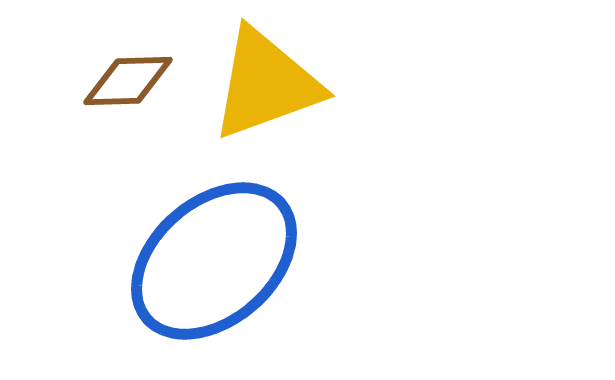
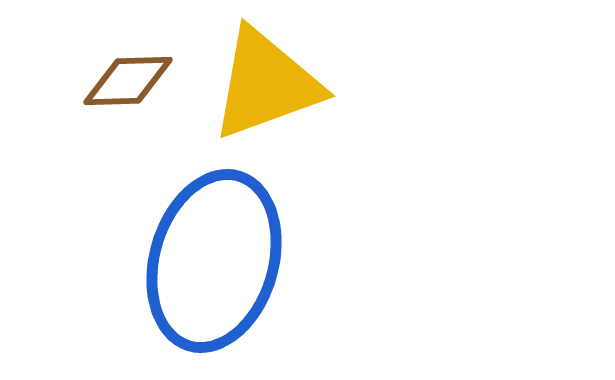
blue ellipse: rotated 33 degrees counterclockwise
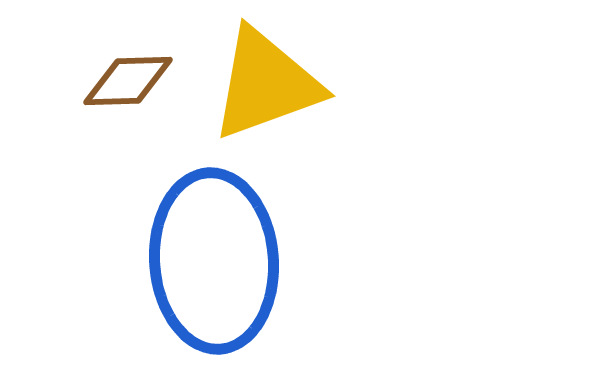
blue ellipse: rotated 20 degrees counterclockwise
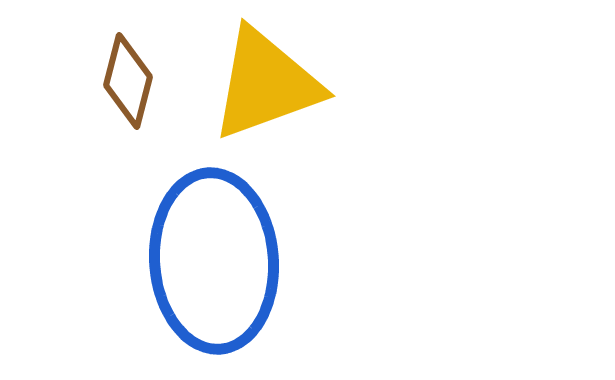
brown diamond: rotated 74 degrees counterclockwise
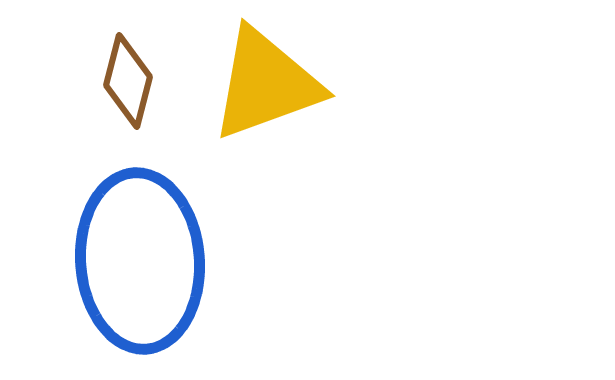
blue ellipse: moved 74 px left
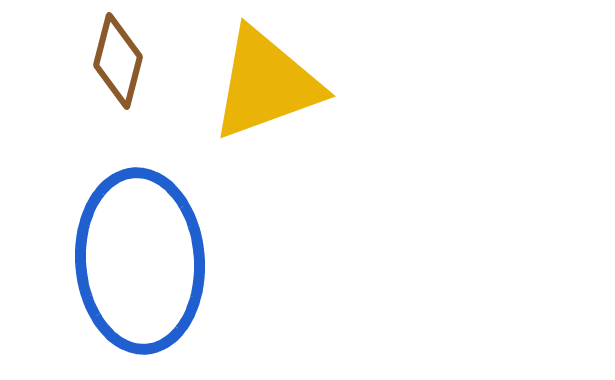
brown diamond: moved 10 px left, 20 px up
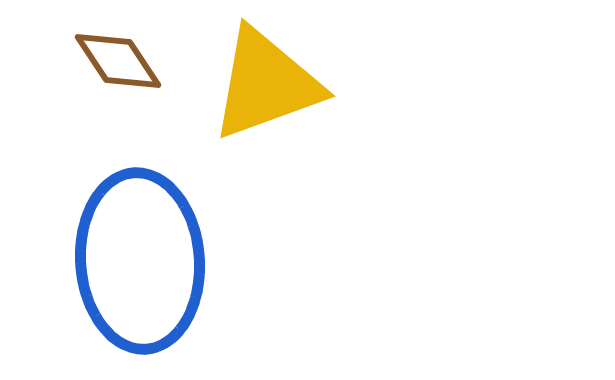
brown diamond: rotated 48 degrees counterclockwise
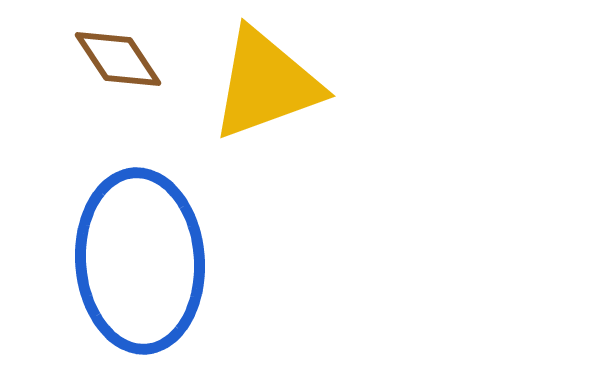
brown diamond: moved 2 px up
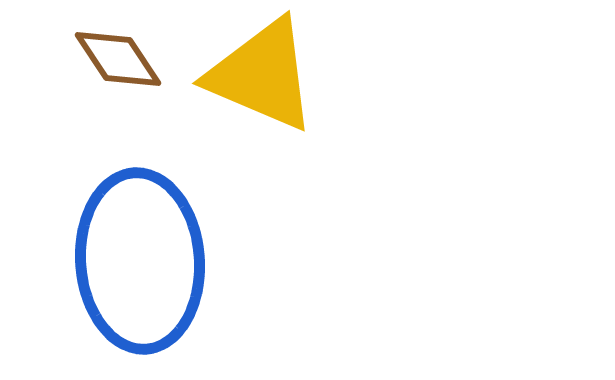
yellow triangle: moved 4 px left, 9 px up; rotated 43 degrees clockwise
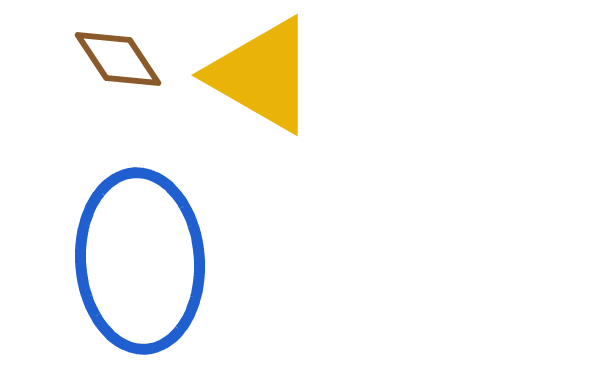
yellow triangle: rotated 7 degrees clockwise
